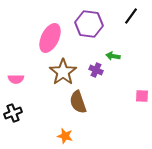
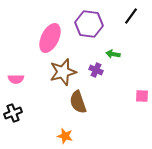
green arrow: moved 2 px up
brown star: rotated 20 degrees clockwise
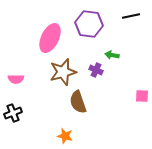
black line: rotated 42 degrees clockwise
green arrow: moved 1 px left, 1 px down
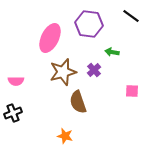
black line: rotated 48 degrees clockwise
green arrow: moved 3 px up
purple cross: moved 2 px left; rotated 24 degrees clockwise
pink semicircle: moved 2 px down
pink square: moved 10 px left, 5 px up
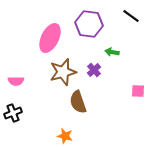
pink square: moved 6 px right
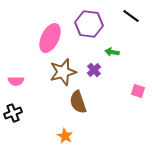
pink square: rotated 16 degrees clockwise
orange star: rotated 14 degrees clockwise
